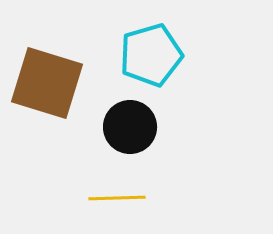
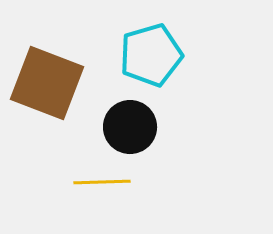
brown square: rotated 4 degrees clockwise
yellow line: moved 15 px left, 16 px up
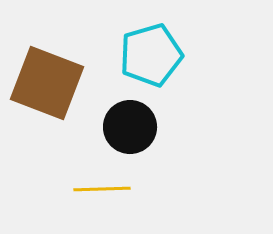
yellow line: moved 7 px down
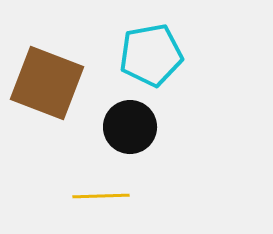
cyan pentagon: rotated 6 degrees clockwise
yellow line: moved 1 px left, 7 px down
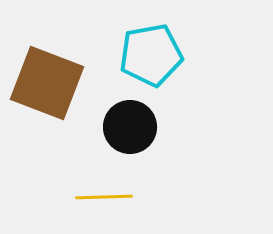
yellow line: moved 3 px right, 1 px down
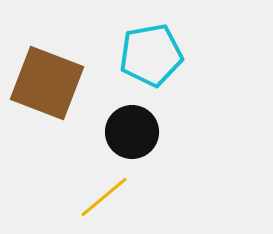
black circle: moved 2 px right, 5 px down
yellow line: rotated 38 degrees counterclockwise
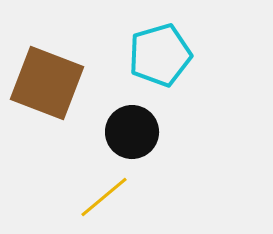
cyan pentagon: moved 9 px right; rotated 6 degrees counterclockwise
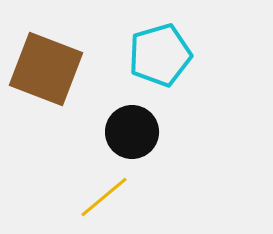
brown square: moved 1 px left, 14 px up
